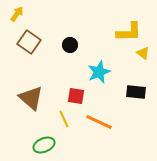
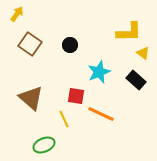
brown square: moved 1 px right, 2 px down
black rectangle: moved 12 px up; rotated 36 degrees clockwise
orange line: moved 2 px right, 8 px up
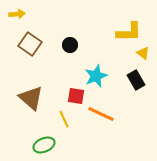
yellow arrow: rotated 49 degrees clockwise
cyan star: moved 3 px left, 4 px down
black rectangle: rotated 18 degrees clockwise
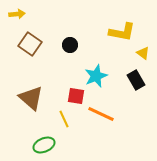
yellow L-shape: moved 7 px left; rotated 12 degrees clockwise
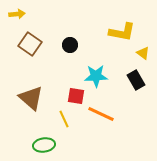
cyan star: rotated 20 degrees clockwise
green ellipse: rotated 15 degrees clockwise
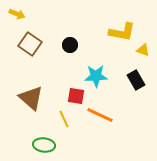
yellow arrow: rotated 28 degrees clockwise
yellow triangle: moved 3 px up; rotated 16 degrees counterclockwise
orange line: moved 1 px left, 1 px down
green ellipse: rotated 15 degrees clockwise
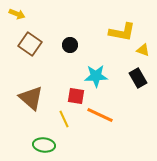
black rectangle: moved 2 px right, 2 px up
